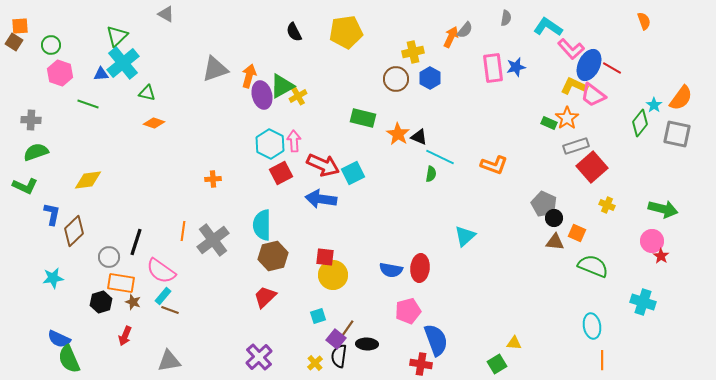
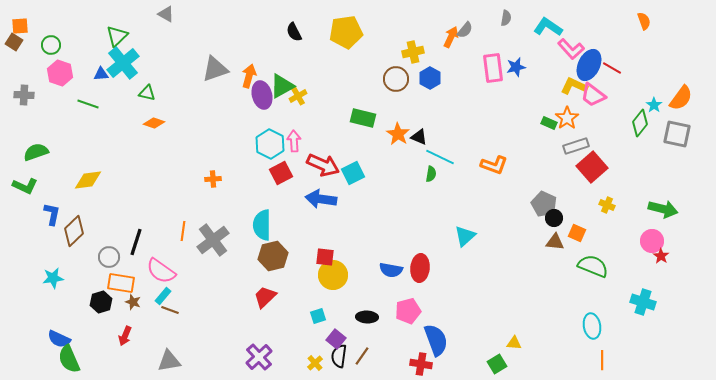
gray cross at (31, 120): moved 7 px left, 25 px up
brown line at (347, 329): moved 15 px right, 27 px down
black ellipse at (367, 344): moved 27 px up
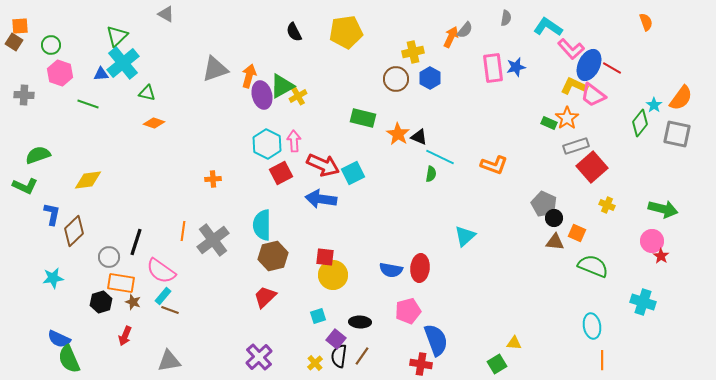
orange semicircle at (644, 21): moved 2 px right, 1 px down
cyan hexagon at (270, 144): moved 3 px left
green semicircle at (36, 152): moved 2 px right, 3 px down
black ellipse at (367, 317): moved 7 px left, 5 px down
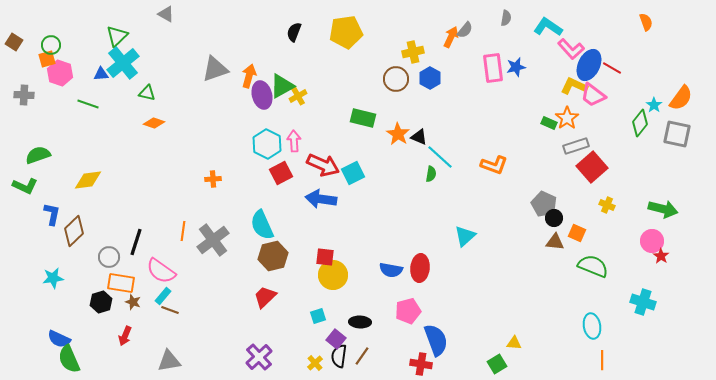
orange square at (20, 26): moved 27 px right, 33 px down; rotated 12 degrees counterclockwise
black semicircle at (294, 32): rotated 48 degrees clockwise
cyan line at (440, 157): rotated 16 degrees clockwise
cyan semicircle at (262, 225): rotated 24 degrees counterclockwise
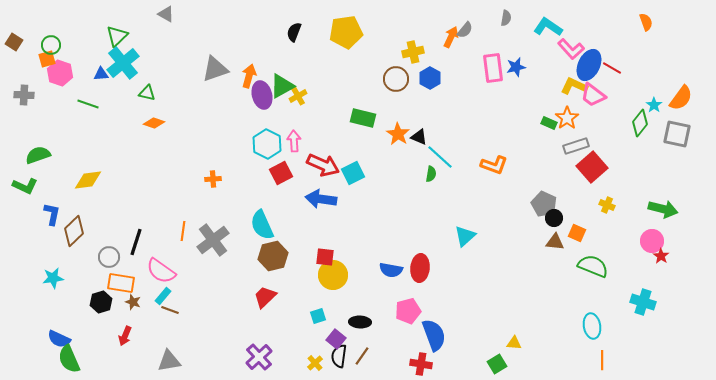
blue semicircle at (436, 340): moved 2 px left, 5 px up
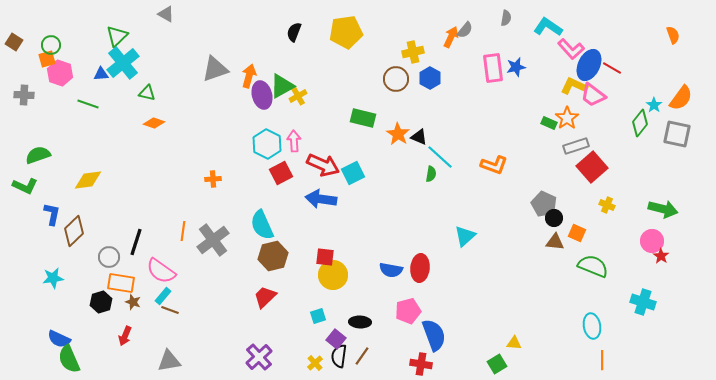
orange semicircle at (646, 22): moved 27 px right, 13 px down
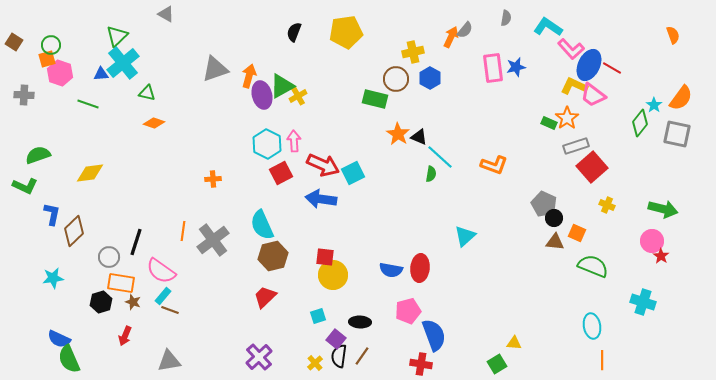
green rectangle at (363, 118): moved 12 px right, 19 px up
yellow diamond at (88, 180): moved 2 px right, 7 px up
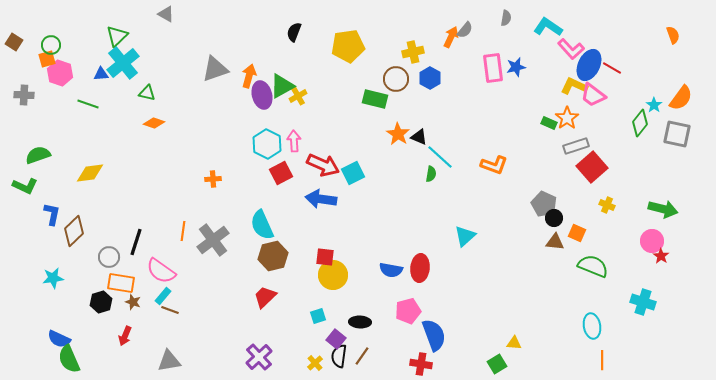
yellow pentagon at (346, 32): moved 2 px right, 14 px down
